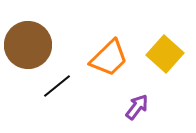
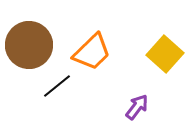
brown circle: moved 1 px right
orange trapezoid: moved 17 px left, 6 px up
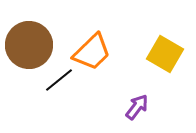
yellow square: rotated 12 degrees counterclockwise
black line: moved 2 px right, 6 px up
